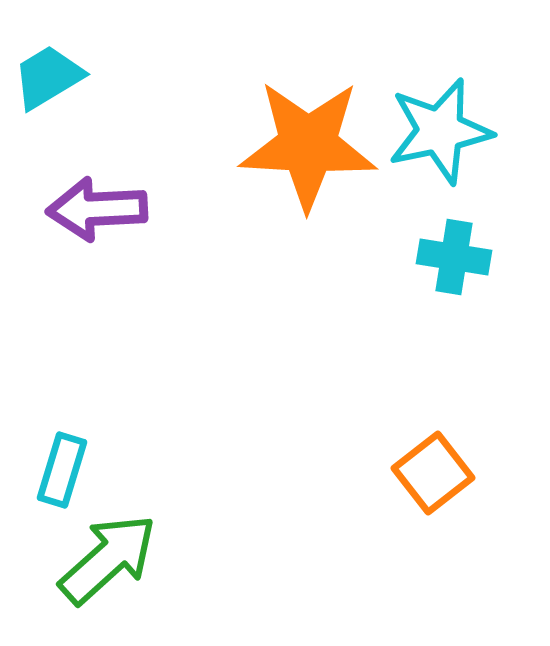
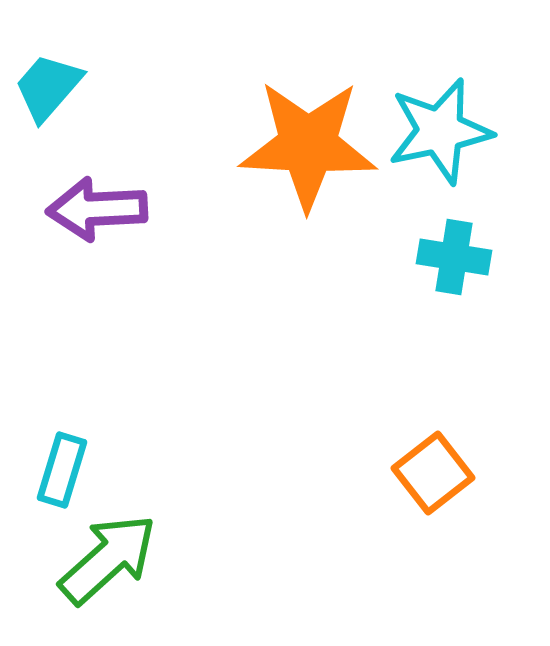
cyan trapezoid: moved 10 px down; rotated 18 degrees counterclockwise
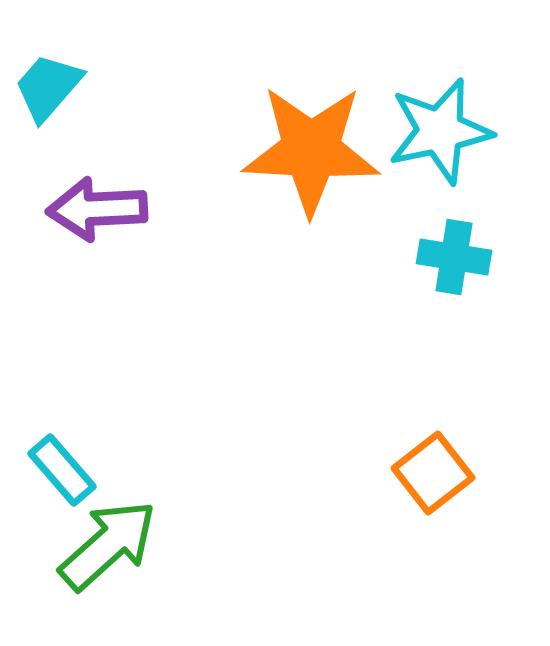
orange star: moved 3 px right, 5 px down
cyan rectangle: rotated 58 degrees counterclockwise
green arrow: moved 14 px up
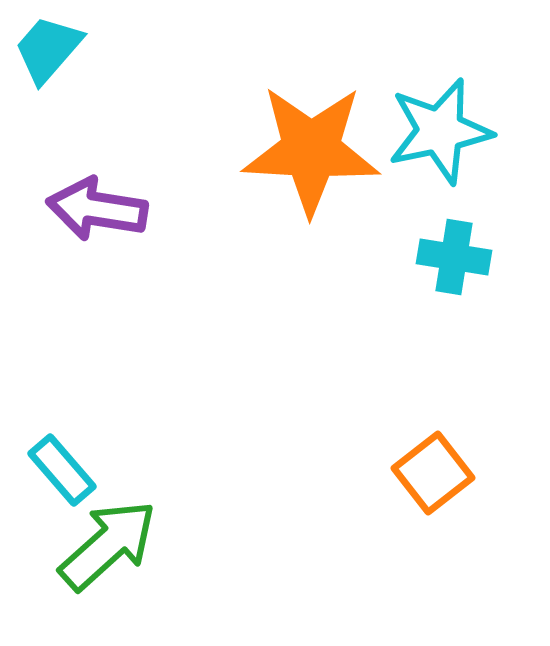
cyan trapezoid: moved 38 px up
purple arrow: rotated 12 degrees clockwise
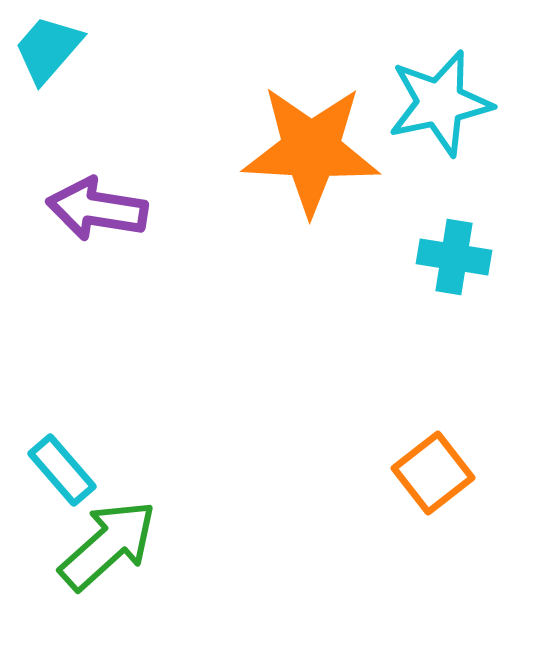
cyan star: moved 28 px up
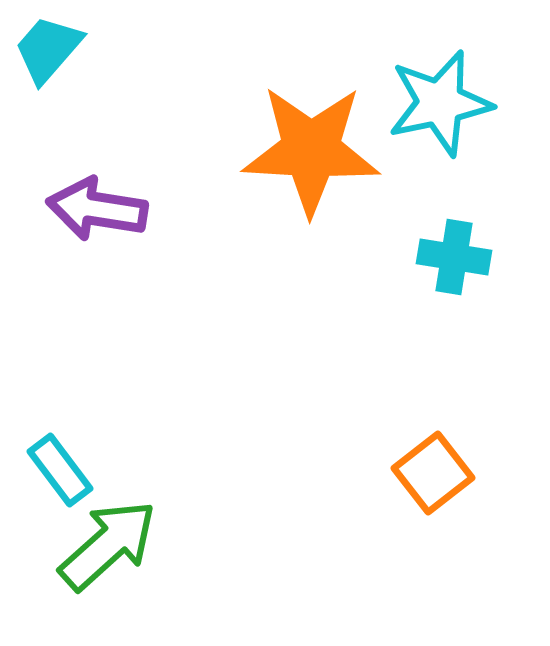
cyan rectangle: moved 2 px left; rotated 4 degrees clockwise
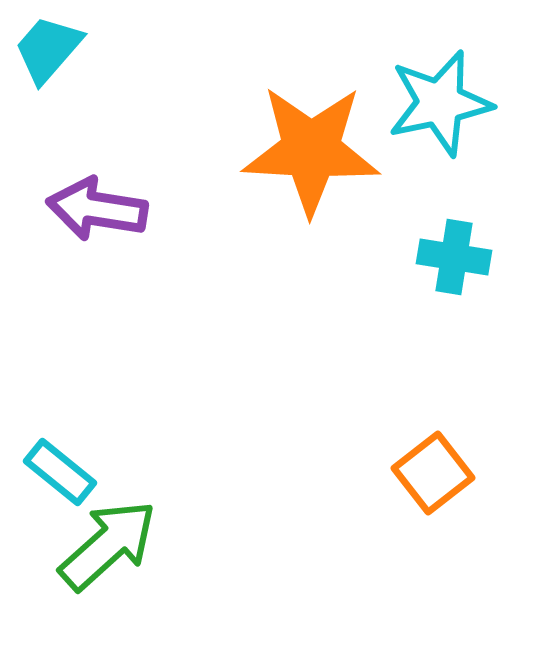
cyan rectangle: moved 2 px down; rotated 14 degrees counterclockwise
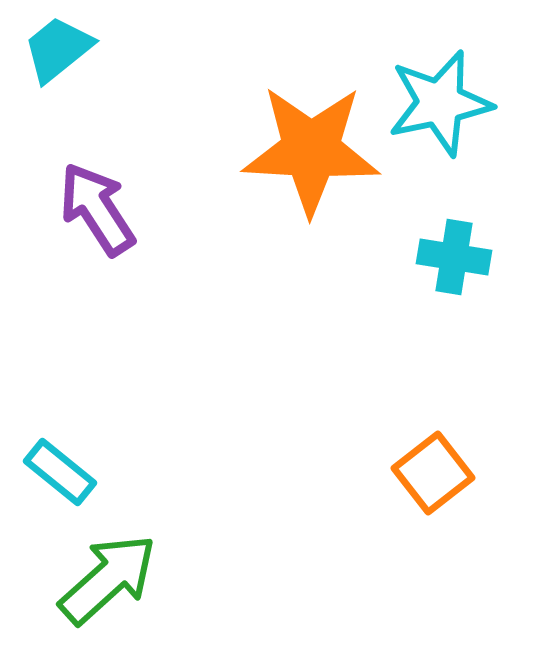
cyan trapezoid: moved 10 px right; rotated 10 degrees clockwise
purple arrow: rotated 48 degrees clockwise
green arrow: moved 34 px down
